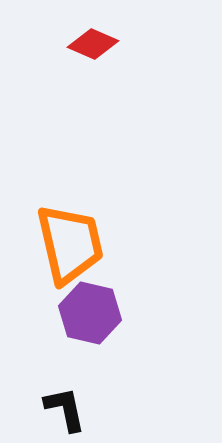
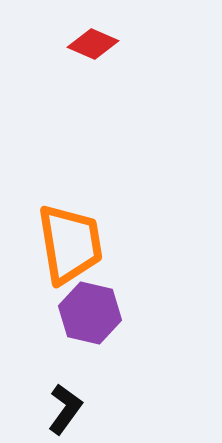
orange trapezoid: rotated 4 degrees clockwise
black L-shape: rotated 48 degrees clockwise
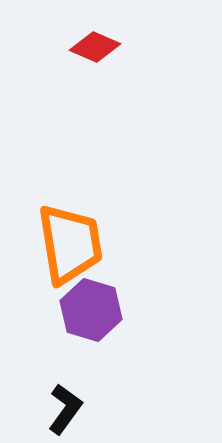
red diamond: moved 2 px right, 3 px down
purple hexagon: moved 1 px right, 3 px up; rotated 4 degrees clockwise
